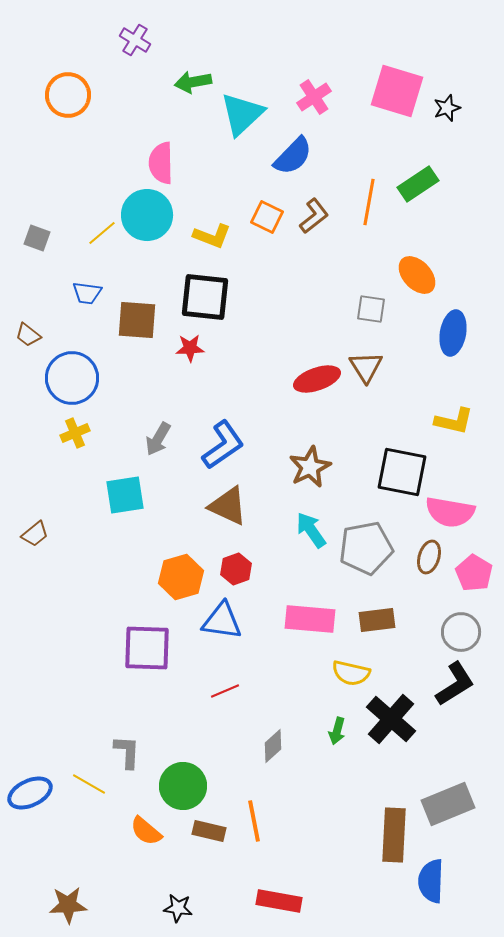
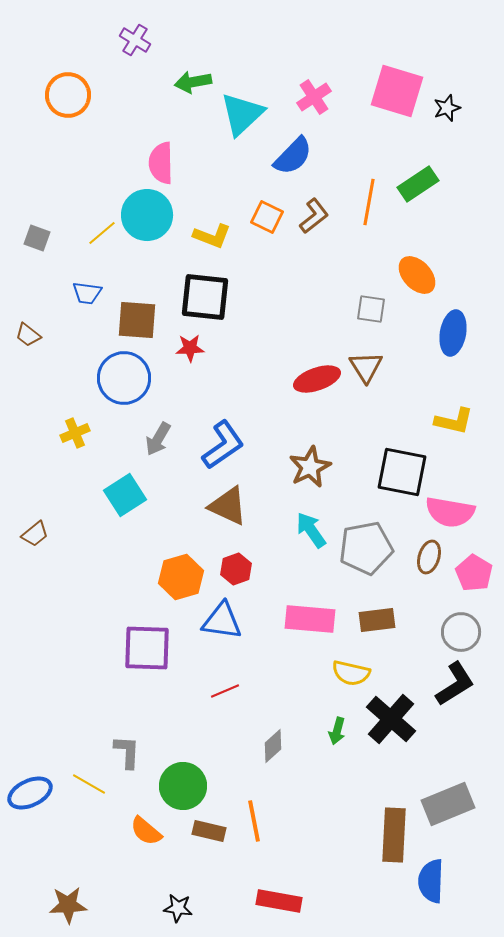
blue circle at (72, 378): moved 52 px right
cyan square at (125, 495): rotated 24 degrees counterclockwise
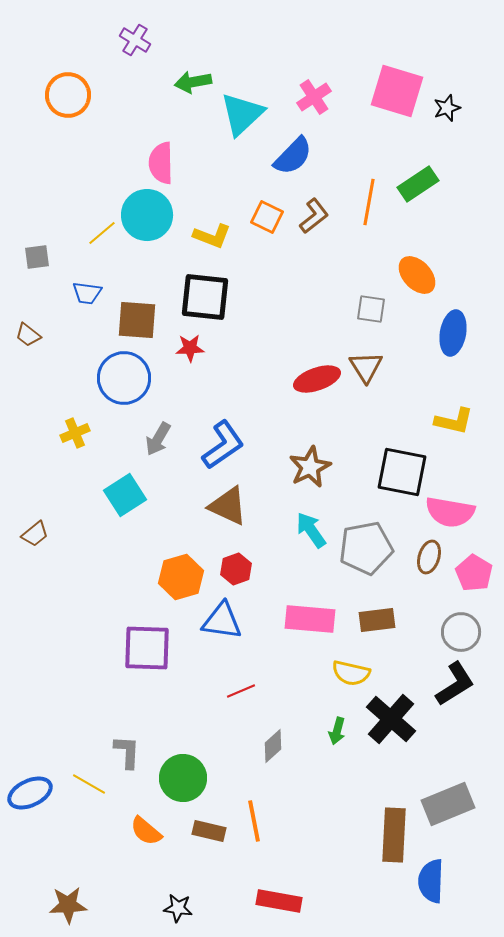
gray square at (37, 238): moved 19 px down; rotated 28 degrees counterclockwise
red line at (225, 691): moved 16 px right
green circle at (183, 786): moved 8 px up
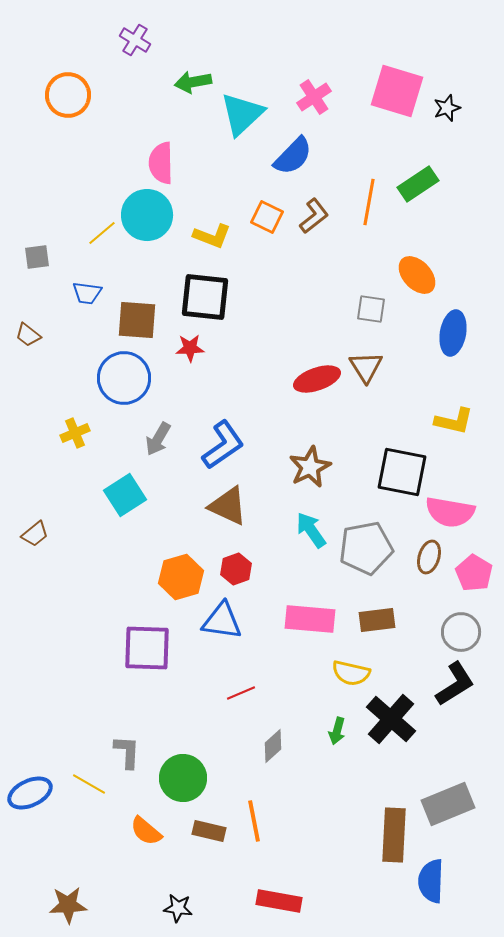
red line at (241, 691): moved 2 px down
